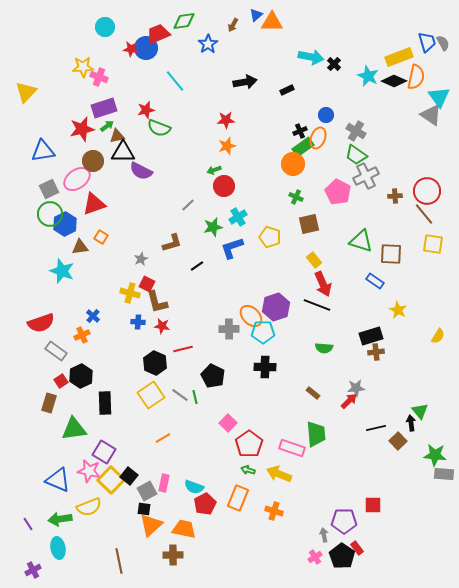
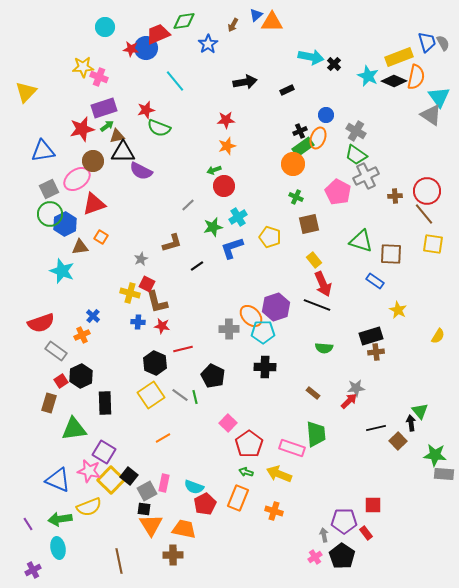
green arrow at (248, 470): moved 2 px left, 2 px down
orange triangle at (151, 525): rotated 20 degrees counterclockwise
red rectangle at (357, 548): moved 9 px right, 15 px up
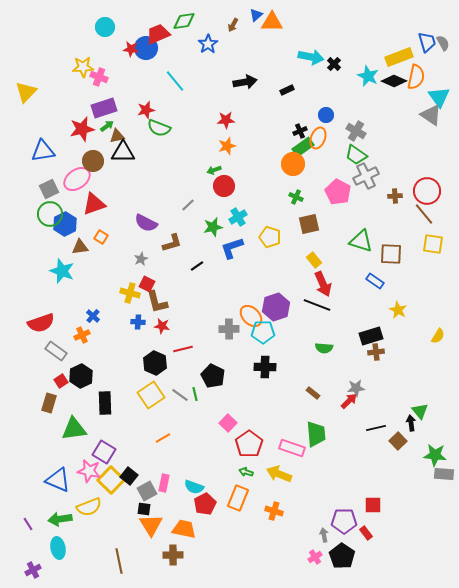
purple semicircle at (141, 171): moved 5 px right, 52 px down
green line at (195, 397): moved 3 px up
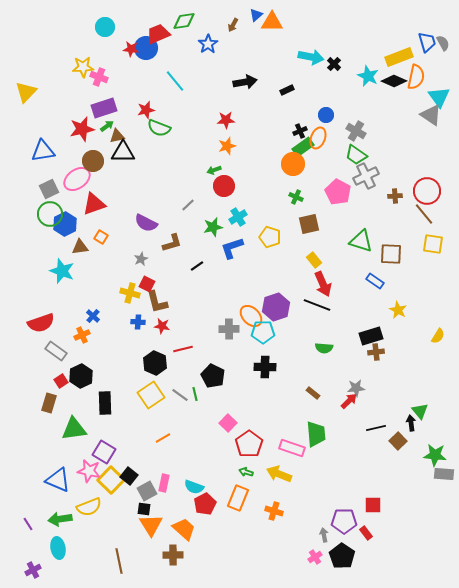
orange trapezoid at (184, 529): rotated 30 degrees clockwise
